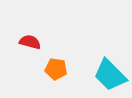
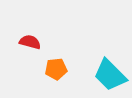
orange pentagon: rotated 15 degrees counterclockwise
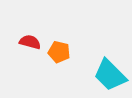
orange pentagon: moved 3 px right, 17 px up; rotated 20 degrees clockwise
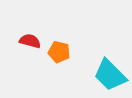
red semicircle: moved 1 px up
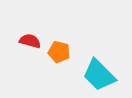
cyan trapezoid: moved 11 px left
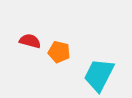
cyan trapezoid: rotated 72 degrees clockwise
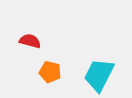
orange pentagon: moved 9 px left, 20 px down
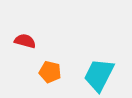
red semicircle: moved 5 px left
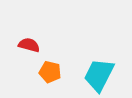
red semicircle: moved 4 px right, 4 px down
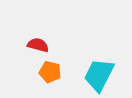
red semicircle: moved 9 px right
